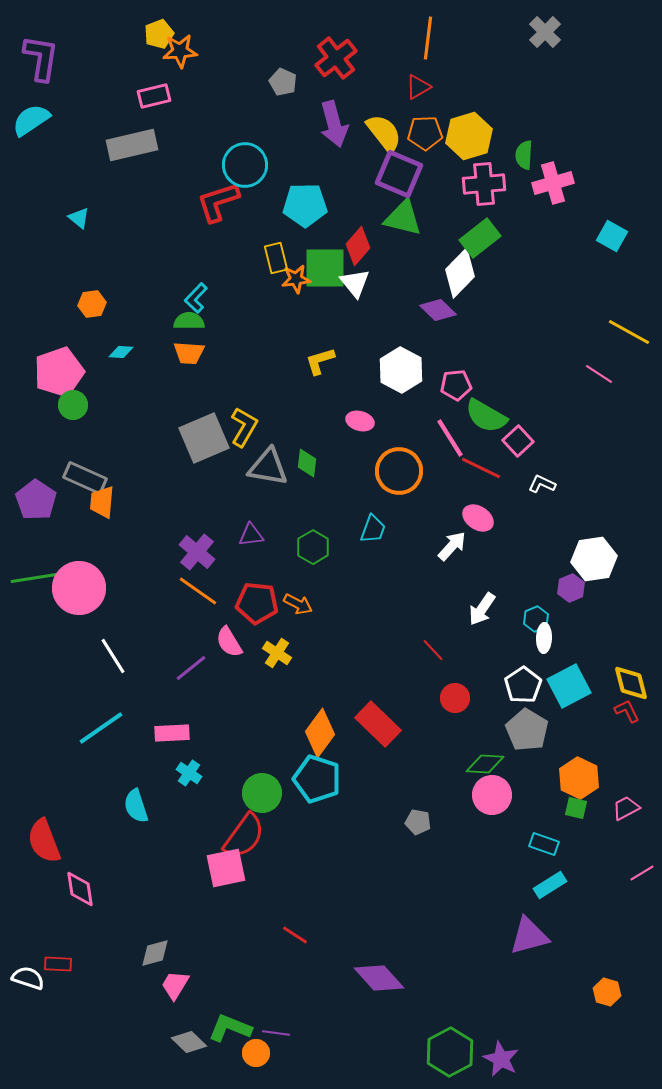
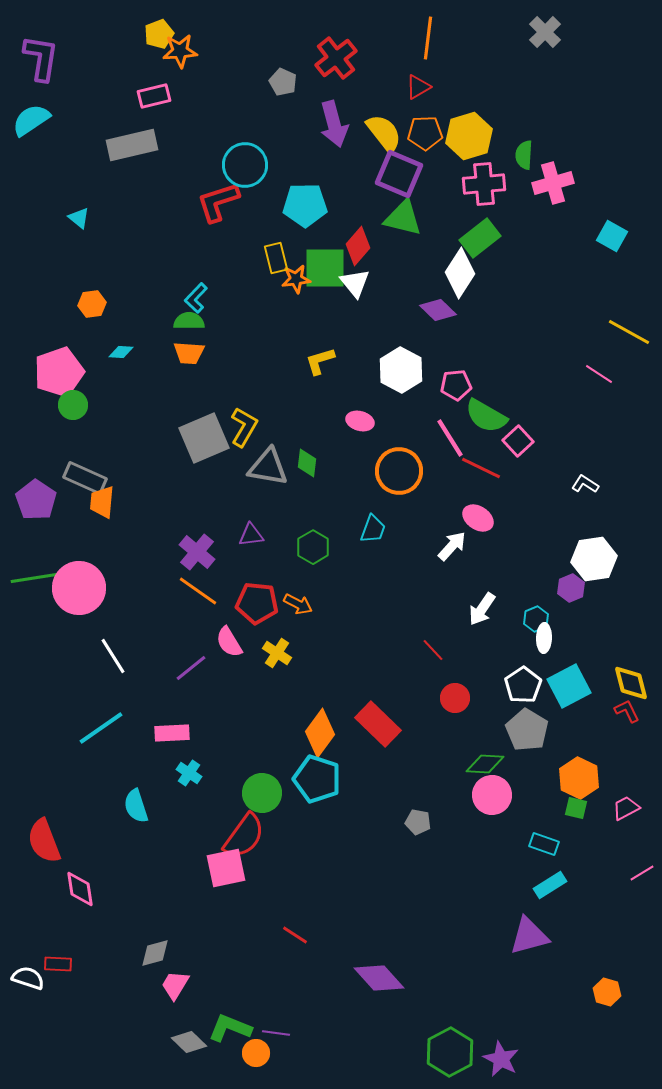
white diamond at (460, 273): rotated 12 degrees counterclockwise
white L-shape at (542, 484): moved 43 px right; rotated 8 degrees clockwise
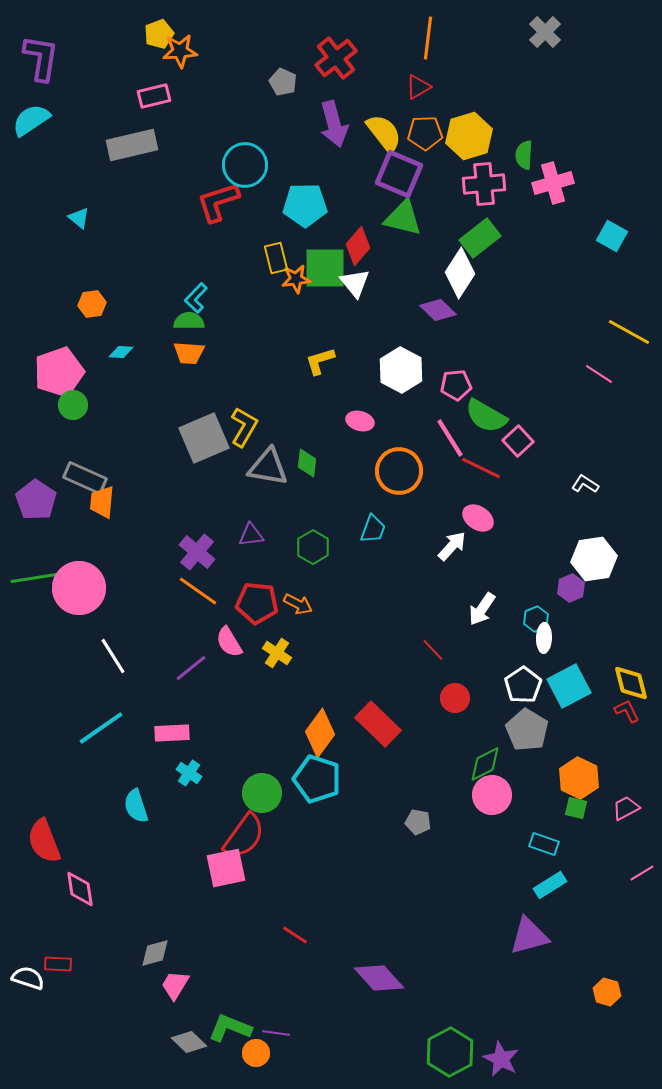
green diamond at (485, 764): rotated 30 degrees counterclockwise
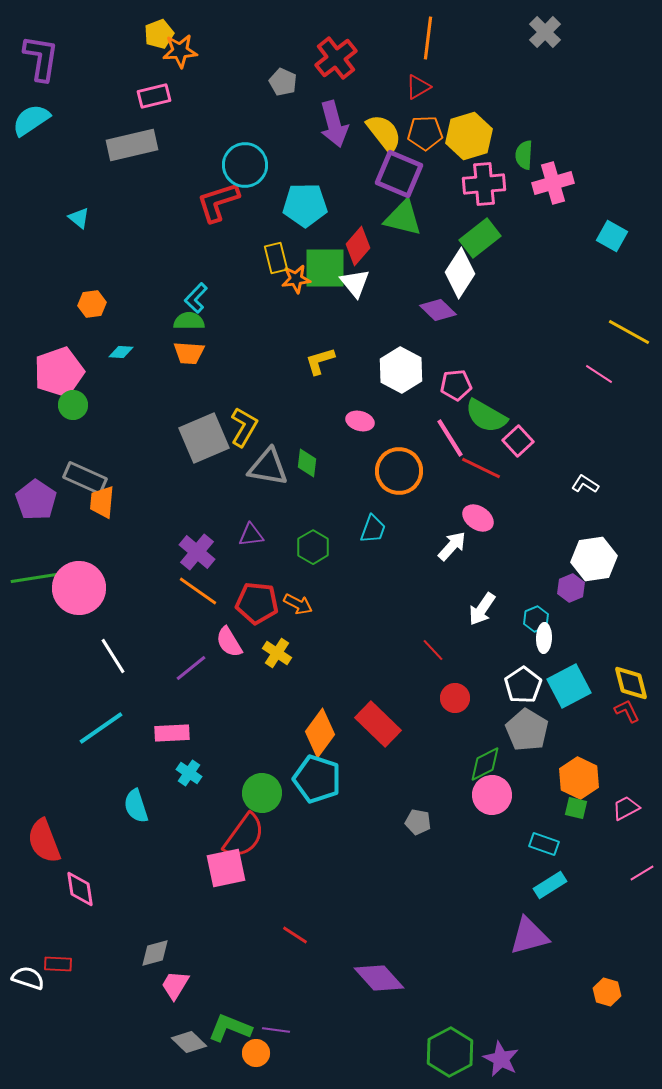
purple line at (276, 1033): moved 3 px up
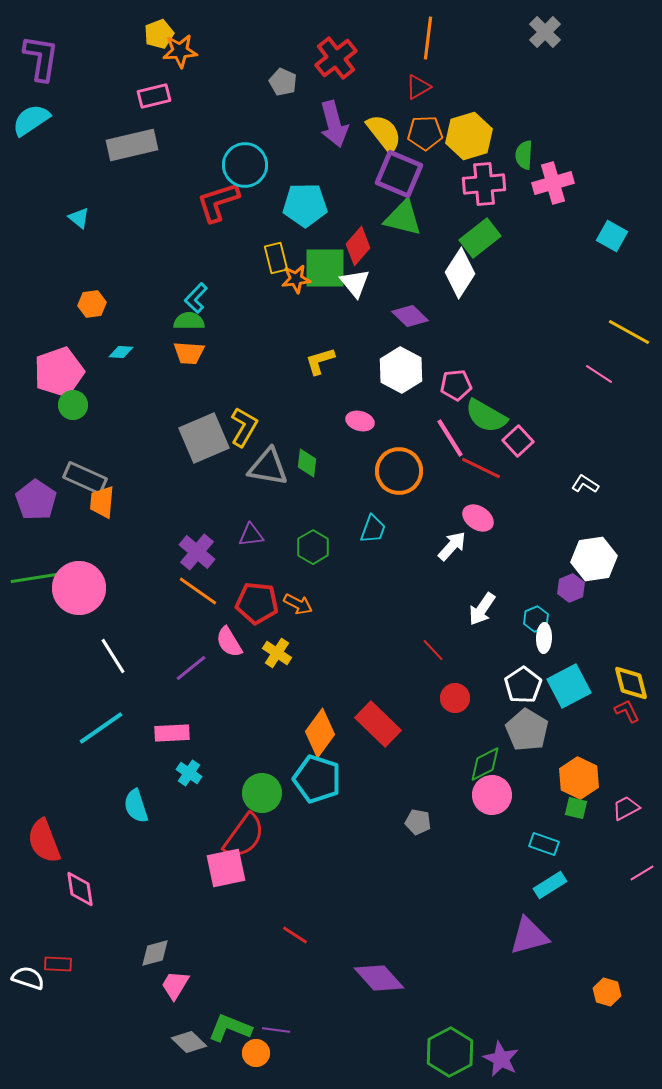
purple diamond at (438, 310): moved 28 px left, 6 px down
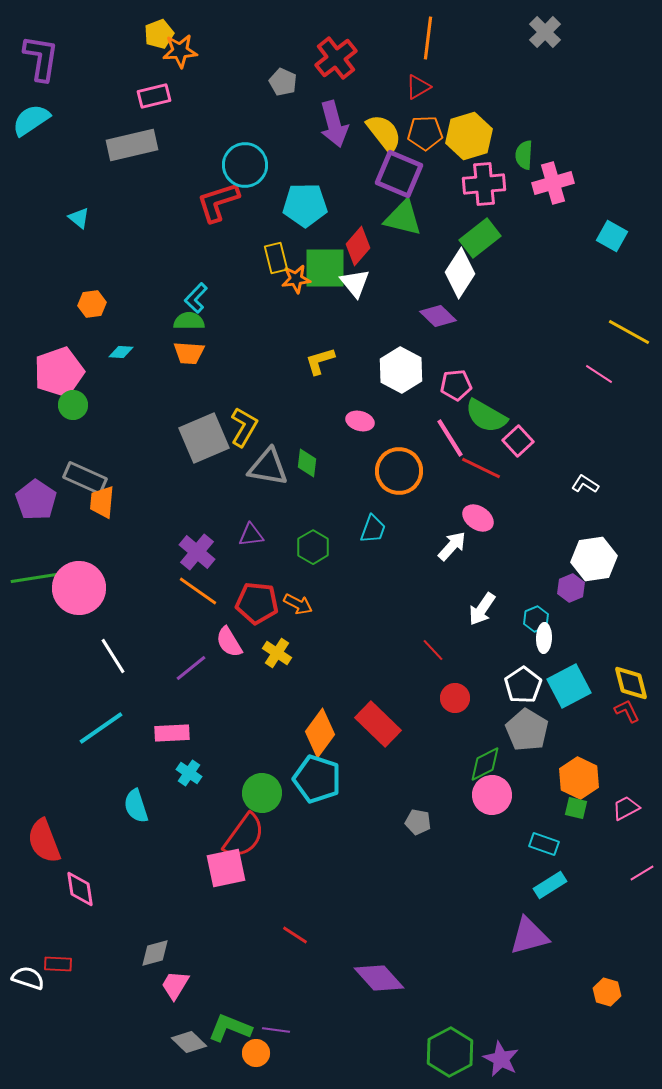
purple diamond at (410, 316): moved 28 px right
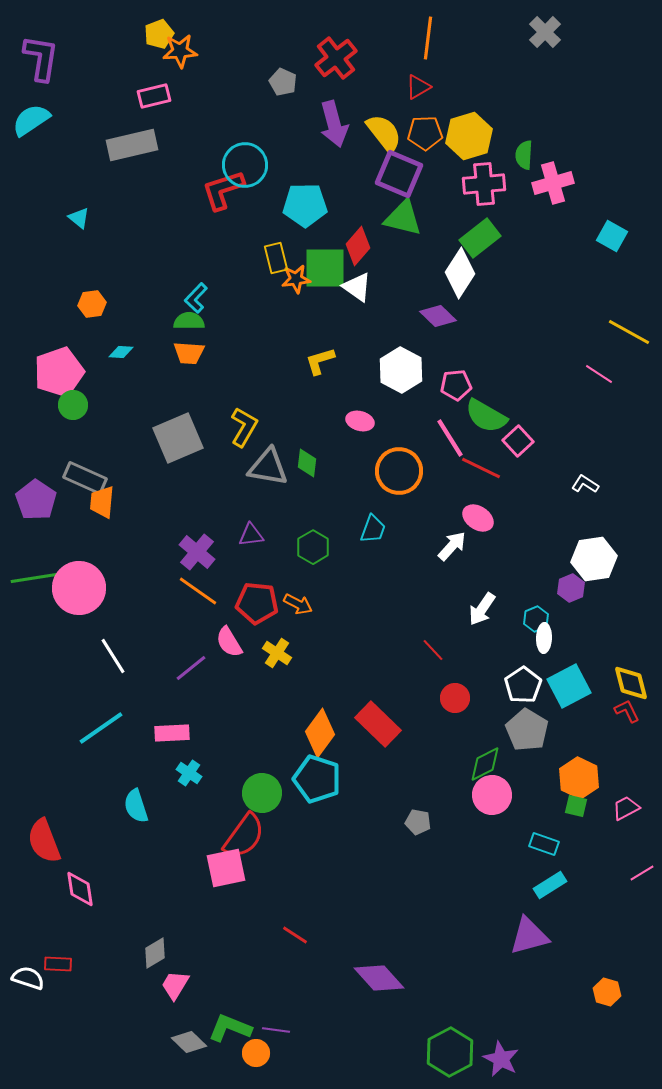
red L-shape at (218, 202): moved 5 px right, 12 px up
white triangle at (355, 283): moved 2 px right, 4 px down; rotated 16 degrees counterclockwise
gray square at (204, 438): moved 26 px left
green square at (576, 808): moved 2 px up
gray diamond at (155, 953): rotated 16 degrees counterclockwise
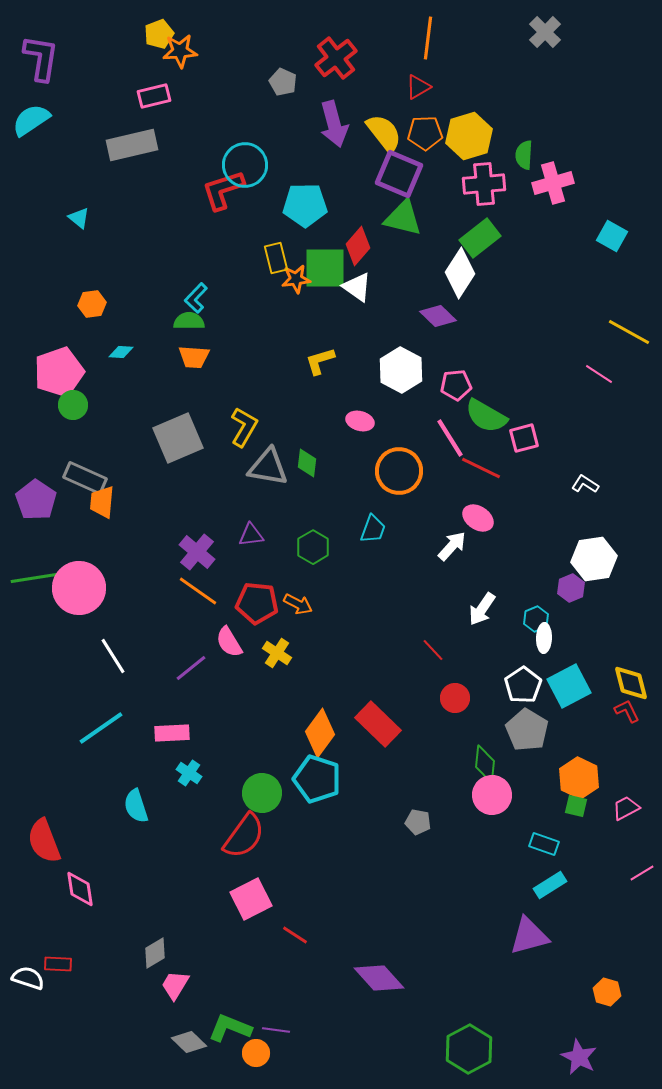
orange trapezoid at (189, 353): moved 5 px right, 4 px down
pink square at (518, 441): moved 6 px right, 3 px up; rotated 28 degrees clockwise
green diamond at (485, 764): rotated 57 degrees counterclockwise
pink square at (226, 868): moved 25 px right, 31 px down; rotated 15 degrees counterclockwise
green hexagon at (450, 1052): moved 19 px right, 3 px up
purple star at (501, 1059): moved 78 px right, 2 px up
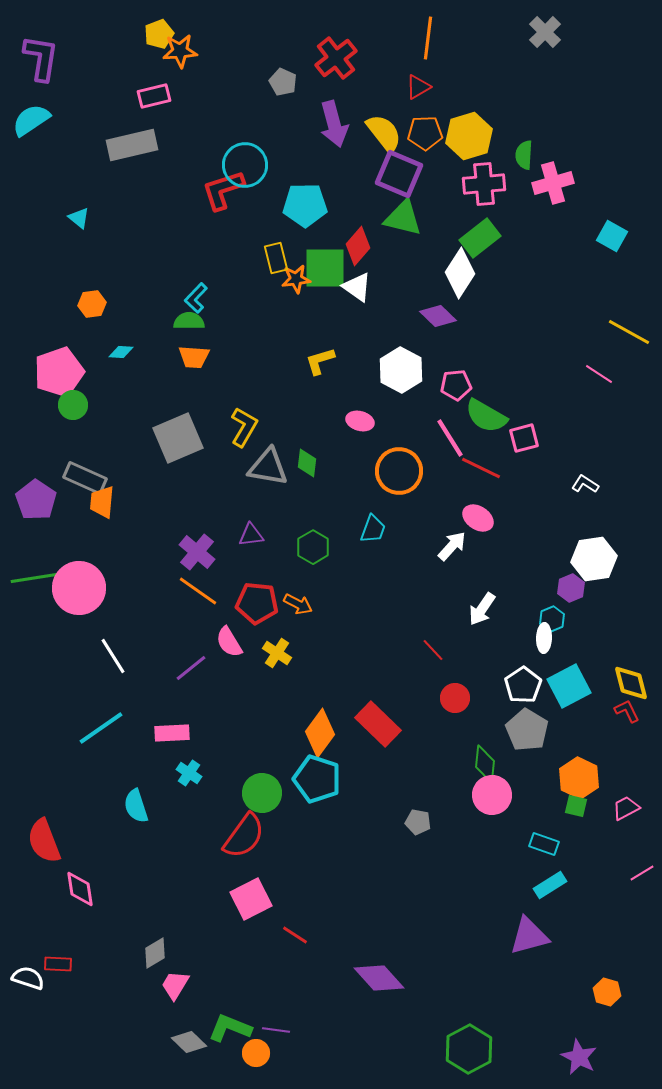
cyan hexagon at (536, 619): moved 16 px right
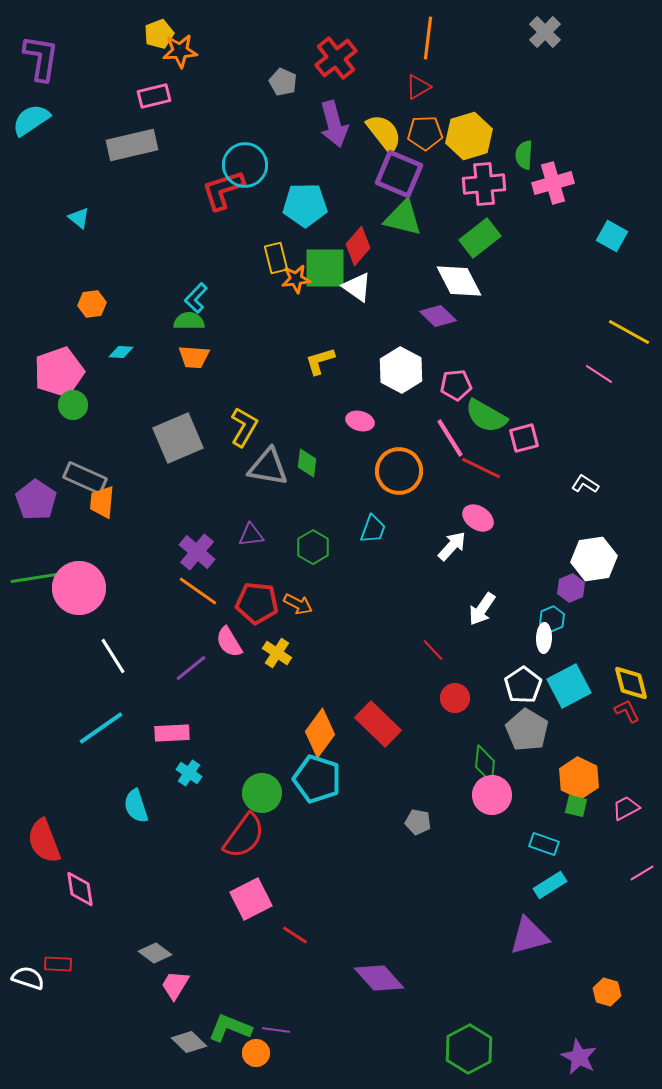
white diamond at (460, 273): moved 1 px left, 8 px down; rotated 60 degrees counterclockwise
gray diamond at (155, 953): rotated 68 degrees clockwise
